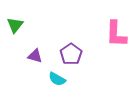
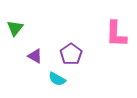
green triangle: moved 3 px down
purple triangle: rotated 14 degrees clockwise
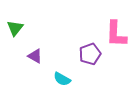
purple pentagon: moved 19 px right; rotated 15 degrees clockwise
cyan semicircle: moved 5 px right
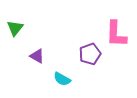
purple triangle: moved 2 px right
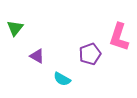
pink L-shape: moved 3 px right, 3 px down; rotated 16 degrees clockwise
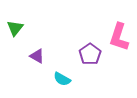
purple pentagon: rotated 15 degrees counterclockwise
